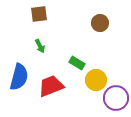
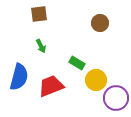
green arrow: moved 1 px right
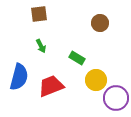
green rectangle: moved 5 px up
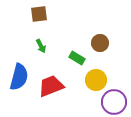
brown circle: moved 20 px down
purple circle: moved 2 px left, 4 px down
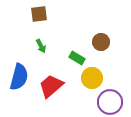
brown circle: moved 1 px right, 1 px up
yellow circle: moved 4 px left, 2 px up
red trapezoid: rotated 20 degrees counterclockwise
purple circle: moved 4 px left
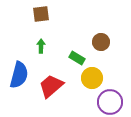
brown square: moved 2 px right
green arrow: rotated 152 degrees counterclockwise
blue semicircle: moved 2 px up
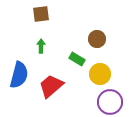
brown circle: moved 4 px left, 3 px up
green rectangle: moved 1 px down
yellow circle: moved 8 px right, 4 px up
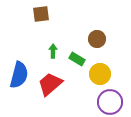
green arrow: moved 12 px right, 5 px down
red trapezoid: moved 1 px left, 2 px up
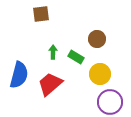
green arrow: moved 1 px down
green rectangle: moved 1 px left, 2 px up
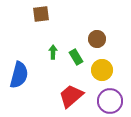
green rectangle: rotated 28 degrees clockwise
yellow circle: moved 2 px right, 4 px up
red trapezoid: moved 21 px right, 12 px down
purple circle: moved 1 px up
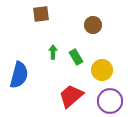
brown circle: moved 4 px left, 14 px up
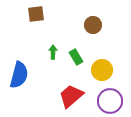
brown square: moved 5 px left
